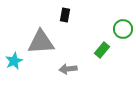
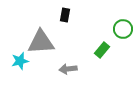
cyan star: moved 6 px right; rotated 12 degrees clockwise
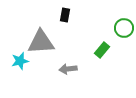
green circle: moved 1 px right, 1 px up
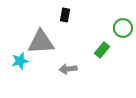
green circle: moved 1 px left
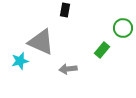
black rectangle: moved 5 px up
gray triangle: rotated 28 degrees clockwise
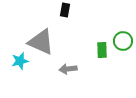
green circle: moved 13 px down
green rectangle: rotated 42 degrees counterclockwise
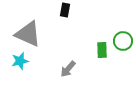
gray triangle: moved 13 px left, 8 px up
gray arrow: rotated 42 degrees counterclockwise
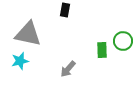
gray triangle: rotated 12 degrees counterclockwise
